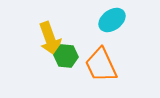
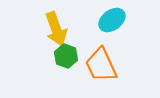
yellow arrow: moved 6 px right, 10 px up
green hexagon: rotated 15 degrees clockwise
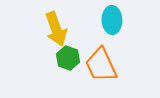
cyan ellipse: rotated 56 degrees counterclockwise
green hexagon: moved 2 px right, 2 px down
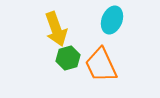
cyan ellipse: rotated 24 degrees clockwise
green hexagon: rotated 25 degrees clockwise
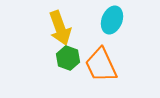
yellow arrow: moved 4 px right, 1 px up
green hexagon: rotated 25 degrees counterclockwise
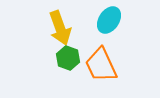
cyan ellipse: moved 3 px left; rotated 12 degrees clockwise
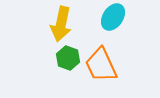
cyan ellipse: moved 4 px right, 3 px up
yellow arrow: moved 1 px right, 4 px up; rotated 32 degrees clockwise
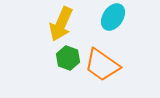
yellow arrow: rotated 12 degrees clockwise
orange trapezoid: moved 1 px right; rotated 30 degrees counterclockwise
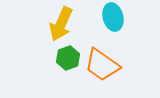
cyan ellipse: rotated 48 degrees counterclockwise
green hexagon: rotated 20 degrees clockwise
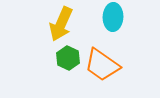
cyan ellipse: rotated 16 degrees clockwise
green hexagon: rotated 15 degrees counterclockwise
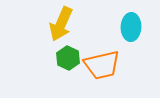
cyan ellipse: moved 18 px right, 10 px down
orange trapezoid: rotated 48 degrees counterclockwise
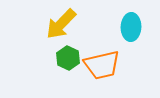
yellow arrow: rotated 20 degrees clockwise
